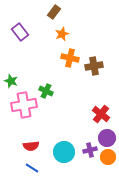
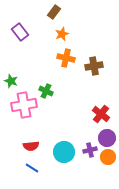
orange cross: moved 4 px left
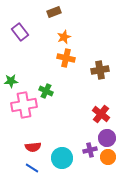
brown rectangle: rotated 32 degrees clockwise
orange star: moved 2 px right, 3 px down
brown cross: moved 6 px right, 4 px down
green star: rotated 24 degrees counterclockwise
red semicircle: moved 2 px right, 1 px down
cyan circle: moved 2 px left, 6 px down
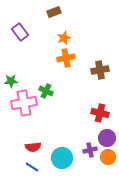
orange star: moved 1 px down
orange cross: rotated 24 degrees counterclockwise
pink cross: moved 2 px up
red cross: moved 1 px left, 1 px up; rotated 24 degrees counterclockwise
blue line: moved 1 px up
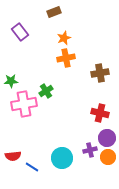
brown cross: moved 3 px down
green cross: rotated 32 degrees clockwise
pink cross: moved 1 px down
red semicircle: moved 20 px left, 9 px down
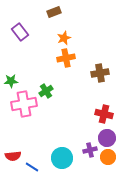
red cross: moved 4 px right, 1 px down
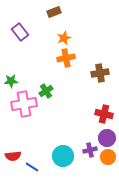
cyan circle: moved 1 px right, 2 px up
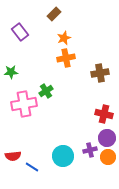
brown rectangle: moved 2 px down; rotated 24 degrees counterclockwise
green star: moved 9 px up
